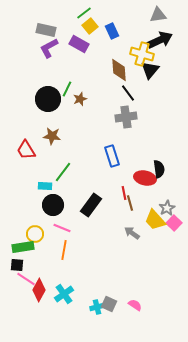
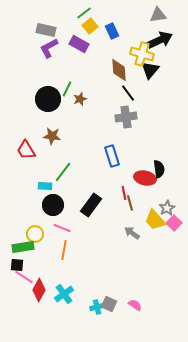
pink line at (26, 279): moved 2 px left, 2 px up
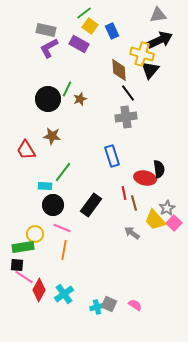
yellow square at (90, 26): rotated 14 degrees counterclockwise
brown line at (130, 203): moved 4 px right
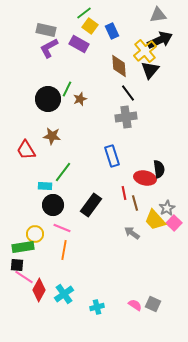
yellow cross at (142, 54): moved 3 px right, 3 px up; rotated 35 degrees clockwise
brown diamond at (119, 70): moved 4 px up
brown line at (134, 203): moved 1 px right
gray square at (109, 304): moved 44 px right
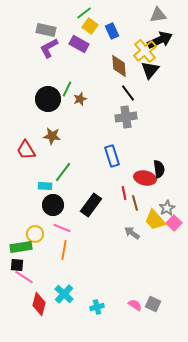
green rectangle at (23, 247): moved 2 px left
red diamond at (39, 290): moved 14 px down; rotated 15 degrees counterclockwise
cyan cross at (64, 294): rotated 12 degrees counterclockwise
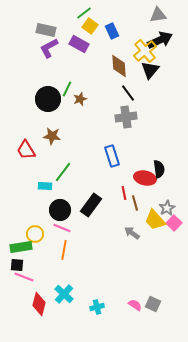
black circle at (53, 205): moved 7 px right, 5 px down
pink line at (24, 277): rotated 12 degrees counterclockwise
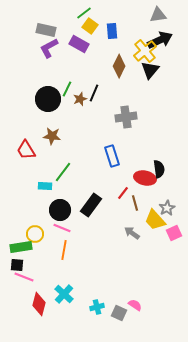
blue rectangle at (112, 31): rotated 21 degrees clockwise
brown diamond at (119, 66): rotated 30 degrees clockwise
black line at (128, 93): moved 34 px left; rotated 60 degrees clockwise
red line at (124, 193): moved 1 px left; rotated 48 degrees clockwise
pink square at (174, 223): moved 10 px down; rotated 21 degrees clockwise
gray square at (153, 304): moved 34 px left, 9 px down
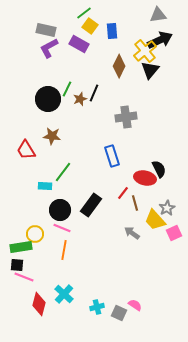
black semicircle at (159, 169): rotated 18 degrees counterclockwise
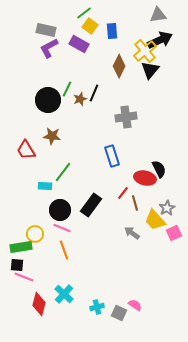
black circle at (48, 99): moved 1 px down
orange line at (64, 250): rotated 30 degrees counterclockwise
